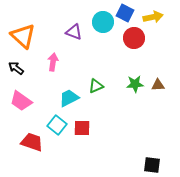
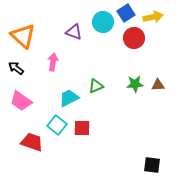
blue square: moved 1 px right; rotated 30 degrees clockwise
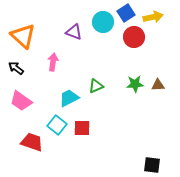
red circle: moved 1 px up
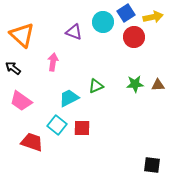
orange triangle: moved 1 px left, 1 px up
black arrow: moved 3 px left
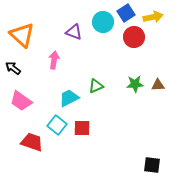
pink arrow: moved 1 px right, 2 px up
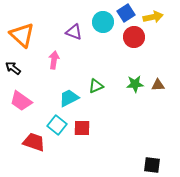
red trapezoid: moved 2 px right
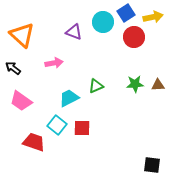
pink arrow: moved 3 px down; rotated 72 degrees clockwise
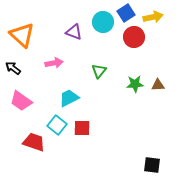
green triangle: moved 3 px right, 15 px up; rotated 28 degrees counterclockwise
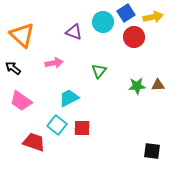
green star: moved 2 px right, 2 px down
black square: moved 14 px up
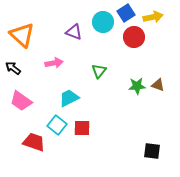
brown triangle: rotated 24 degrees clockwise
